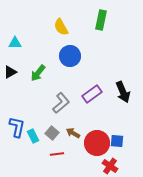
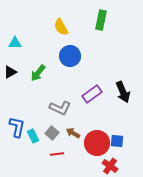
gray L-shape: moved 1 px left, 5 px down; rotated 65 degrees clockwise
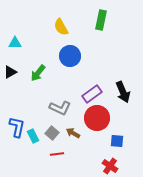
red circle: moved 25 px up
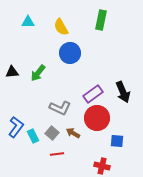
cyan triangle: moved 13 px right, 21 px up
blue circle: moved 3 px up
black triangle: moved 2 px right; rotated 24 degrees clockwise
purple rectangle: moved 1 px right
blue L-shape: moved 1 px left; rotated 25 degrees clockwise
red cross: moved 8 px left; rotated 21 degrees counterclockwise
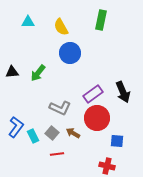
red cross: moved 5 px right
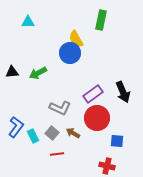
yellow semicircle: moved 15 px right, 12 px down
green arrow: rotated 24 degrees clockwise
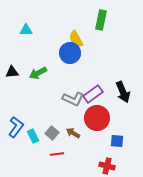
cyan triangle: moved 2 px left, 8 px down
gray L-shape: moved 13 px right, 9 px up
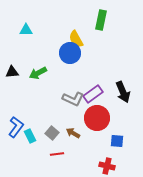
cyan rectangle: moved 3 px left
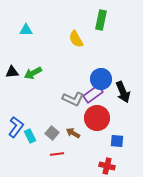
blue circle: moved 31 px right, 26 px down
green arrow: moved 5 px left
